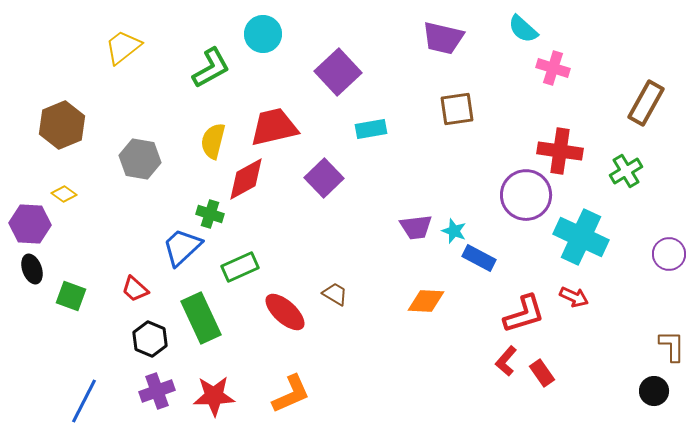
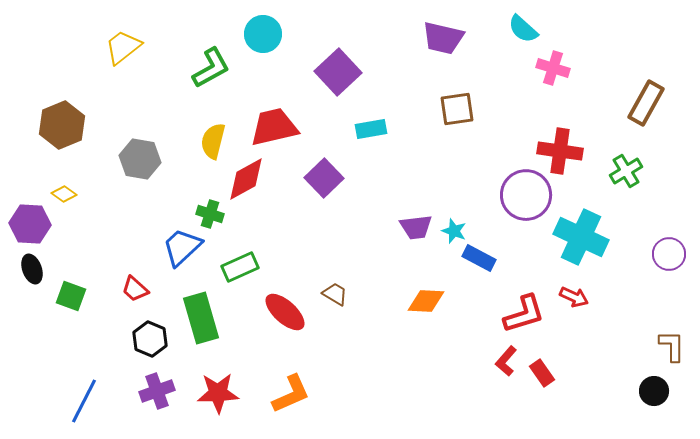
green rectangle at (201, 318): rotated 9 degrees clockwise
red star at (214, 396): moved 4 px right, 3 px up
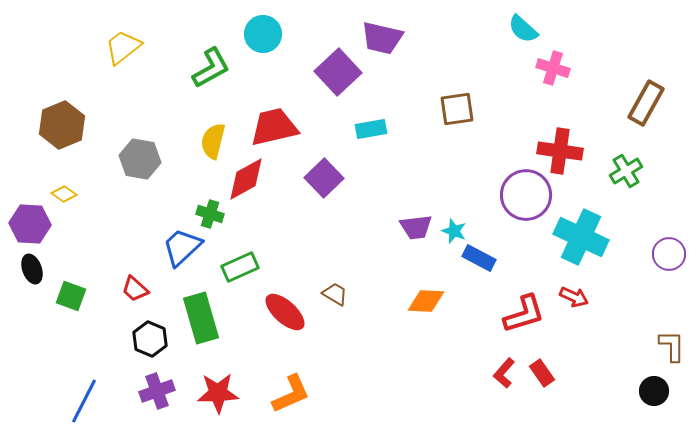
purple trapezoid at (443, 38): moved 61 px left
red L-shape at (506, 361): moved 2 px left, 12 px down
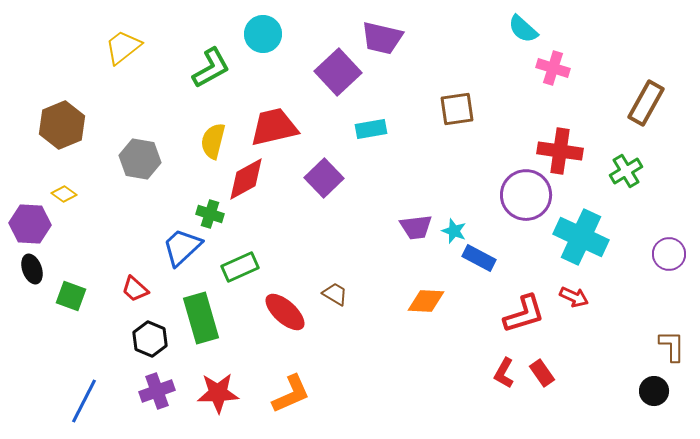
red L-shape at (504, 373): rotated 12 degrees counterclockwise
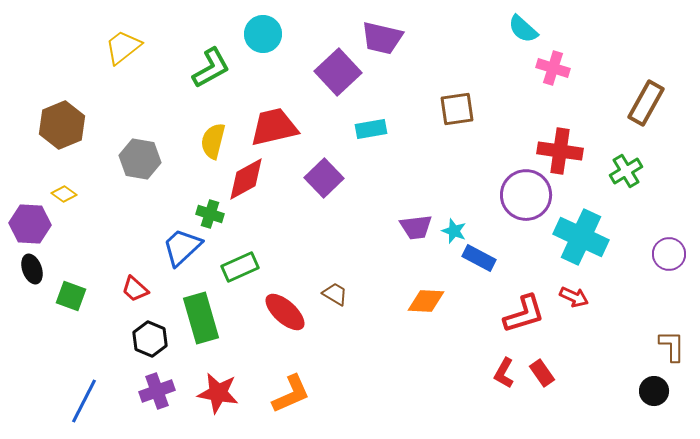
red star at (218, 393): rotated 12 degrees clockwise
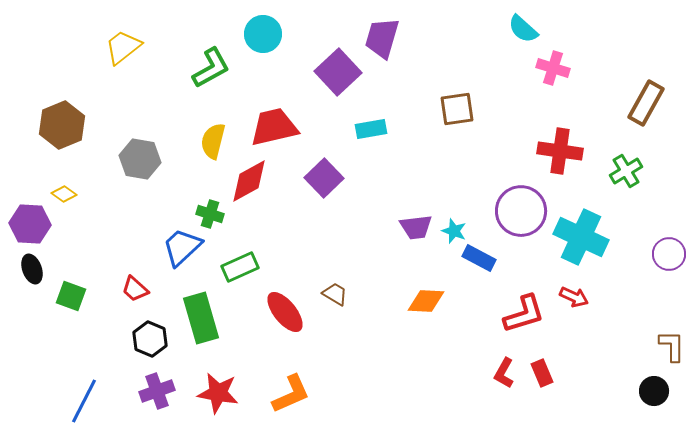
purple trapezoid at (382, 38): rotated 93 degrees clockwise
red diamond at (246, 179): moved 3 px right, 2 px down
purple circle at (526, 195): moved 5 px left, 16 px down
red ellipse at (285, 312): rotated 9 degrees clockwise
red rectangle at (542, 373): rotated 12 degrees clockwise
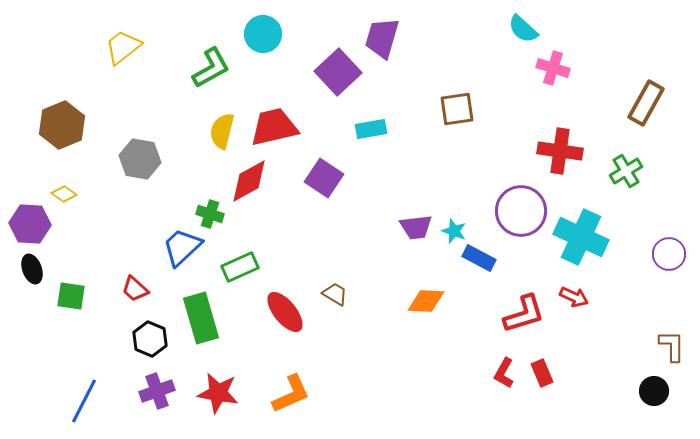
yellow semicircle at (213, 141): moved 9 px right, 10 px up
purple square at (324, 178): rotated 12 degrees counterclockwise
green square at (71, 296): rotated 12 degrees counterclockwise
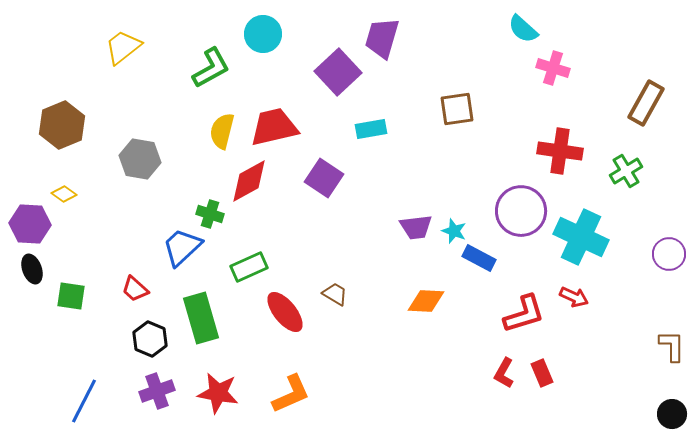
green rectangle at (240, 267): moved 9 px right
black circle at (654, 391): moved 18 px right, 23 px down
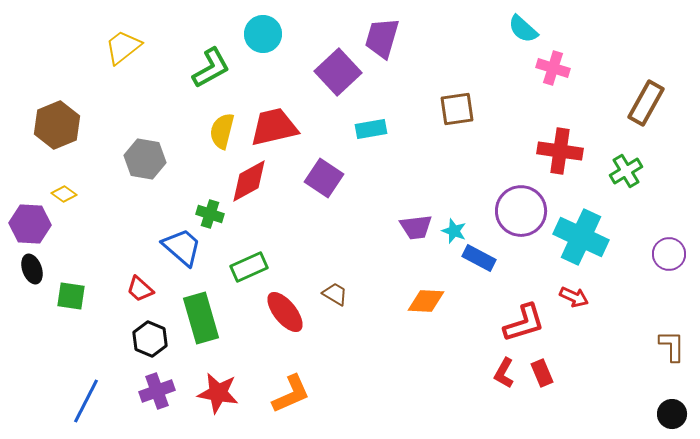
brown hexagon at (62, 125): moved 5 px left
gray hexagon at (140, 159): moved 5 px right
blue trapezoid at (182, 247): rotated 84 degrees clockwise
red trapezoid at (135, 289): moved 5 px right
red L-shape at (524, 314): moved 9 px down
blue line at (84, 401): moved 2 px right
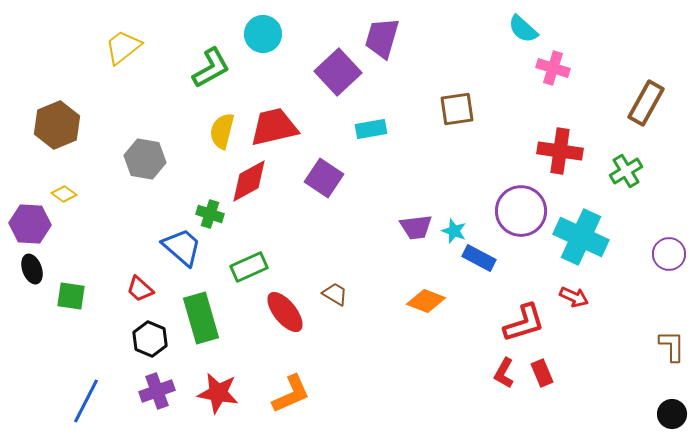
orange diamond at (426, 301): rotated 18 degrees clockwise
